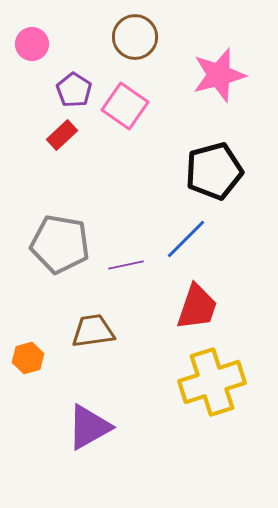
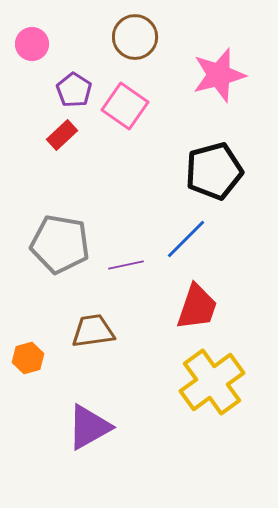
yellow cross: rotated 18 degrees counterclockwise
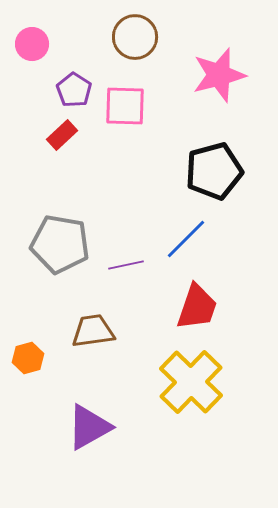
pink square: rotated 33 degrees counterclockwise
yellow cross: moved 21 px left; rotated 10 degrees counterclockwise
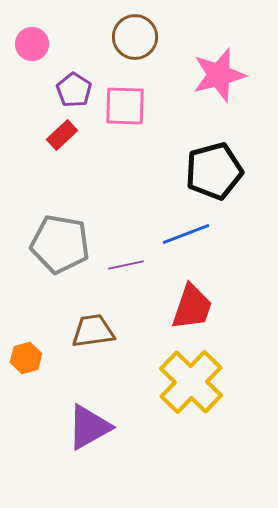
blue line: moved 5 px up; rotated 24 degrees clockwise
red trapezoid: moved 5 px left
orange hexagon: moved 2 px left
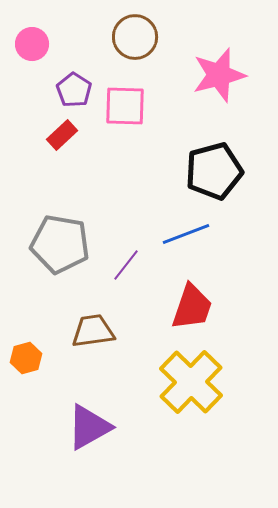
purple line: rotated 40 degrees counterclockwise
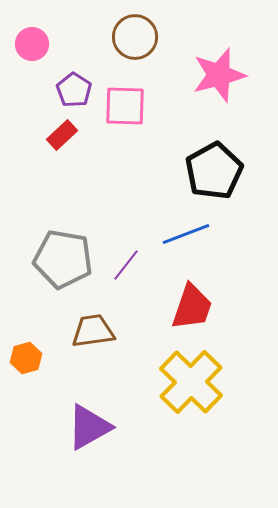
black pentagon: rotated 14 degrees counterclockwise
gray pentagon: moved 3 px right, 15 px down
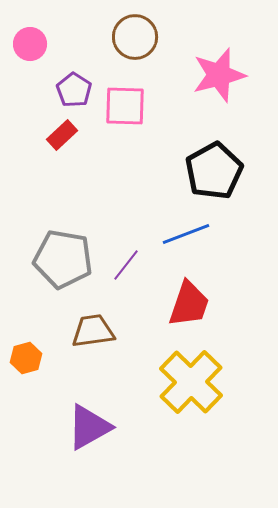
pink circle: moved 2 px left
red trapezoid: moved 3 px left, 3 px up
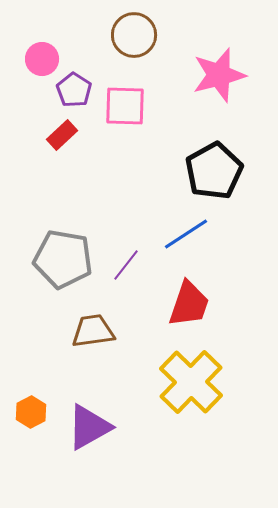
brown circle: moved 1 px left, 2 px up
pink circle: moved 12 px right, 15 px down
blue line: rotated 12 degrees counterclockwise
orange hexagon: moved 5 px right, 54 px down; rotated 12 degrees counterclockwise
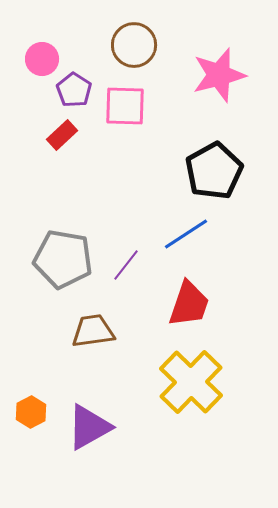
brown circle: moved 10 px down
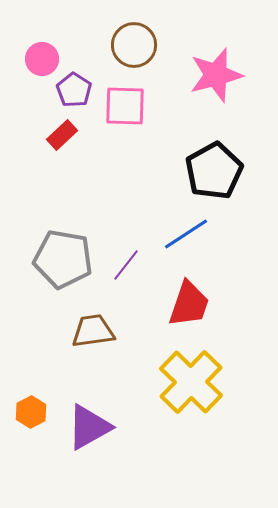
pink star: moved 3 px left
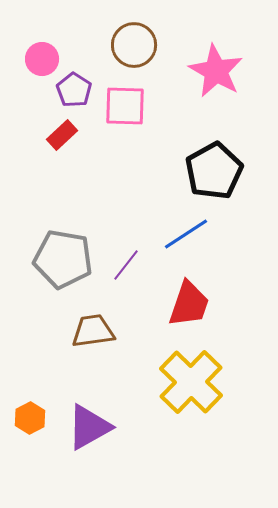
pink star: moved 4 px up; rotated 28 degrees counterclockwise
orange hexagon: moved 1 px left, 6 px down
